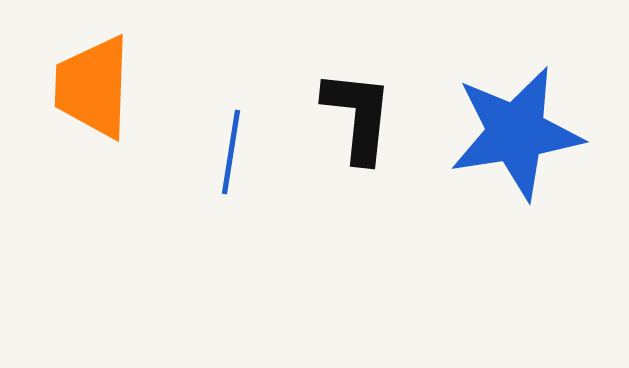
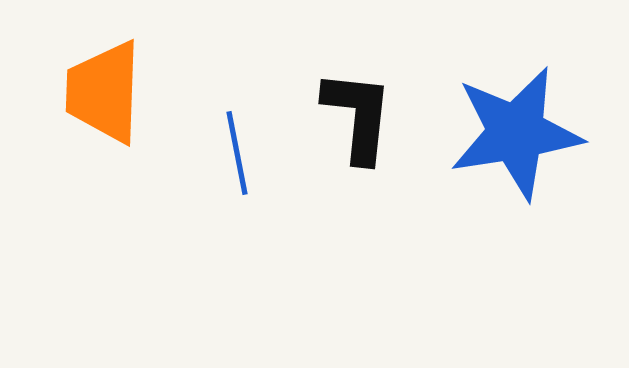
orange trapezoid: moved 11 px right, 5 px down
blue line: moved 6 px right, 1 px down; rotated 20 degrees counterclockwise
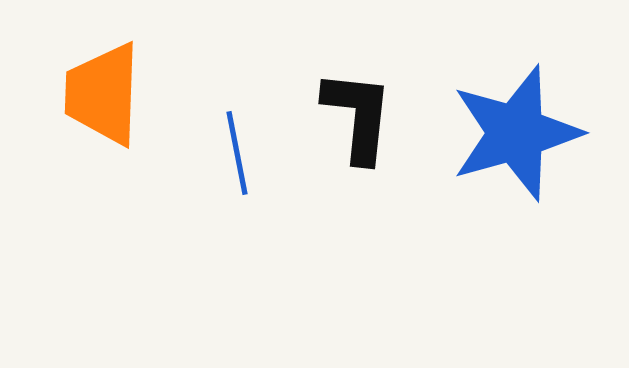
orange trapezoid: moved 1 px left, 2 px down
blue star: rotated 7 degrees counterclockwise
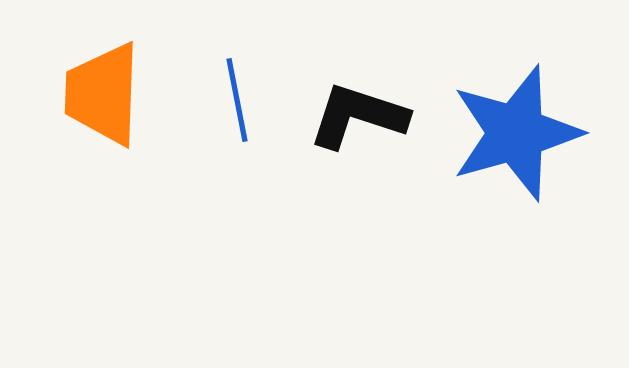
black L-shape: rotated 78 degrees counterclockwise
blue line: moved 53 px up
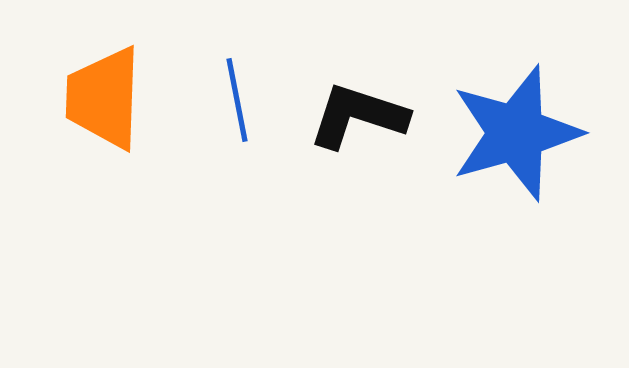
orange trapezoid: moved 1 px right, 4 px down
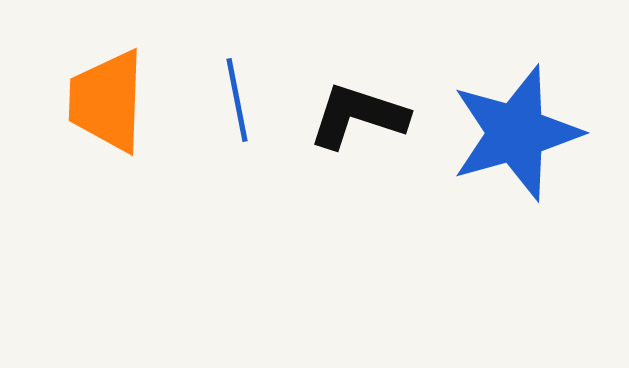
orange trapezoid: moved 3 px right, 3 px down
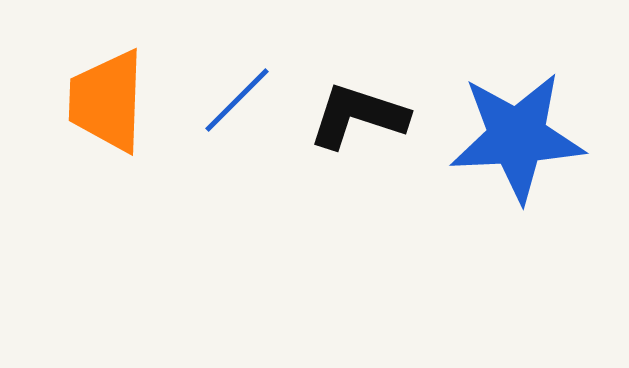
blue line: rotated 56 degrees clockwise
blue star: moved 1 px right, 4 px down; rotated 13 degrees clockwise
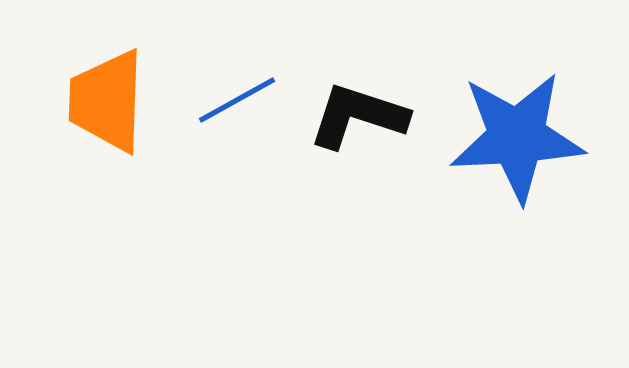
blue line: rotated 16 degrees clockwise
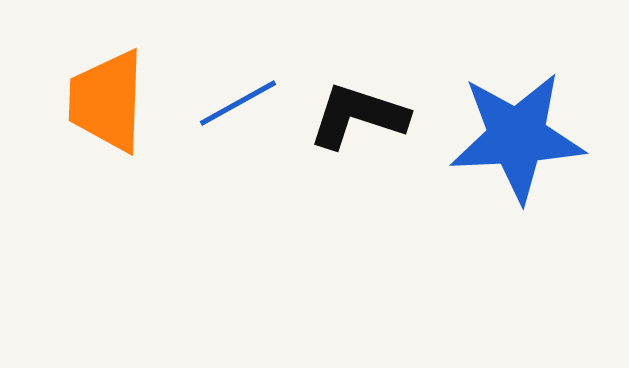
blue line: moved 1 px right, 3 px down
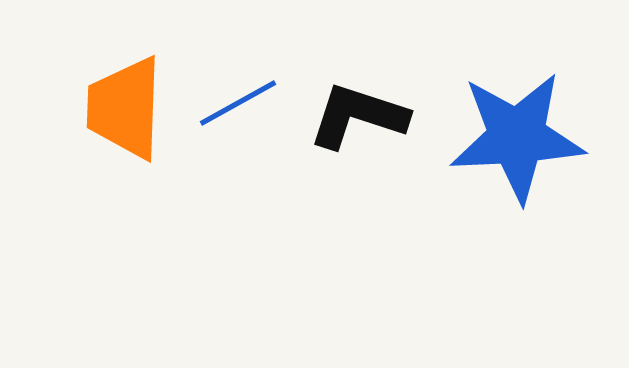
orange trapezoid: moved 18 px right, 7 px down
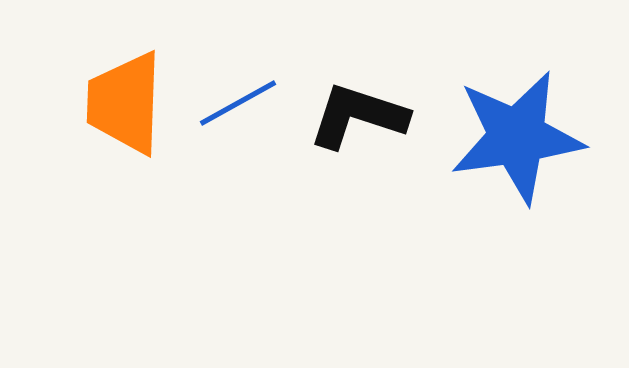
orange trapezoid: moved 5 px up
blue star: rotated 5 degrees counterclockwise
